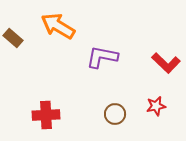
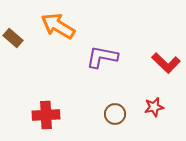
red star: moved 2 px left, 1 px down
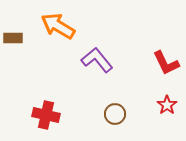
brown rectangle: rotated 42 degrees counterclockwise
purple L-shape: moved 5 px left, 3 px down; rotated 40 degrees clockwise
red L-shape: rotated 20 degrees clockwise
red star: moved 13 px right, 2 px up; rotated 24 degrees counterclockwise
red cross: rotated 16 degrees clockwise
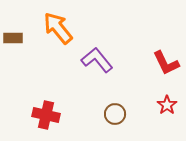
orange arrow: moved 2 px down; rotated 20 degrees clockwise
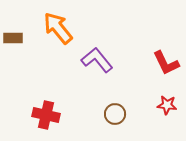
red star: rotated 30 degrees counterclockwise
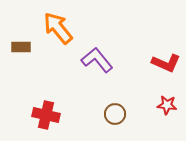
brown rectangle: moved 8 px right, 9 px down
red L-shape: rotated 40 degrees counterclockwise
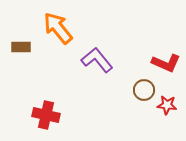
brown circle: moved 29 px right, 24 px up
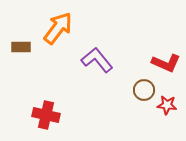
orange arrow: rotated 76 degrees clockwise
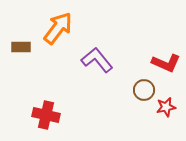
red star: moved 1 px left, 2 px down; rotated 18 degrees counterclockwise
